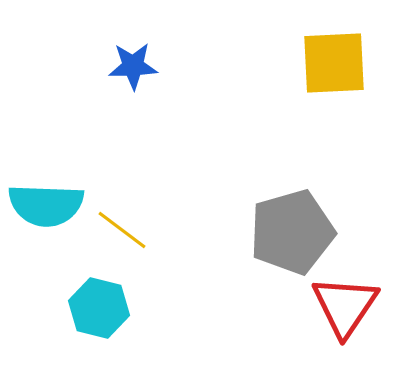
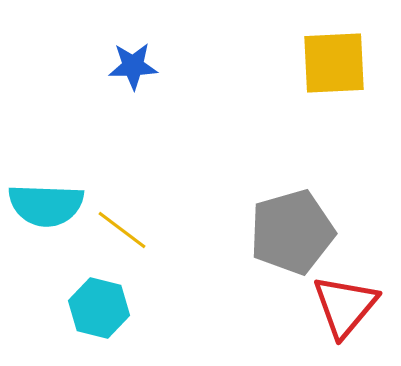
red triangle: rotated 6 degrees clockwise
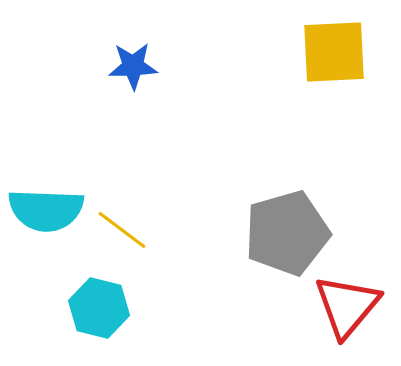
yellow square: moved 11 px up
cyan semicircle: moved 5 px down
gray pentagon: moved 5 px left, 1 px down
red triangle: moved 2 px right
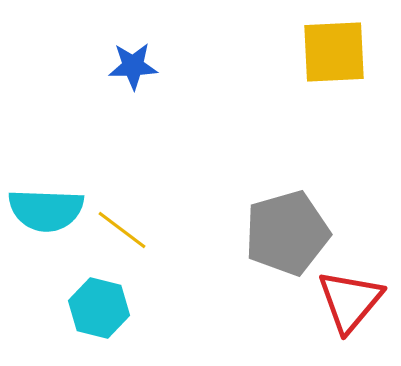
red triangle: moved 3 px right, 5 px up
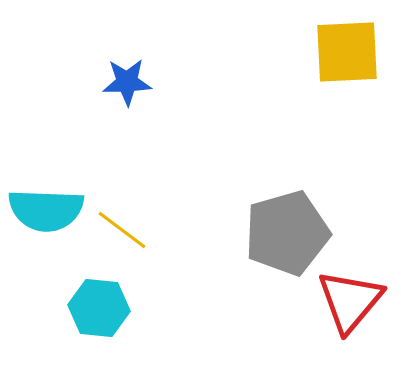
yellow square: moved 13 px right
blue star: moved 6 px left, 16 px down
cyan hexagon: rotated 8 degrees counterclockwise
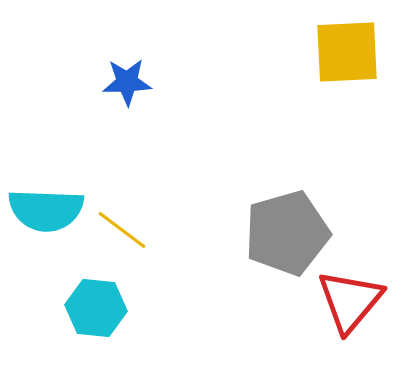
cyan hexagon: moved 3 px left
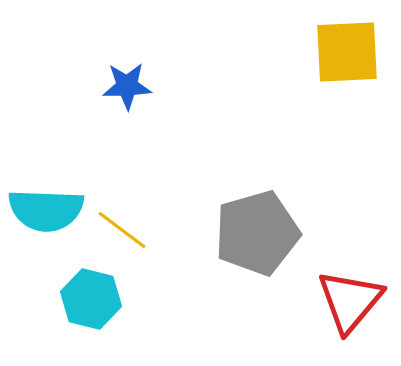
blue star: moved 4 px down
gray pentagon: moved 30 px left
cyan hexagon: moved 5 px left, 9 px up; rotated 8 degrees clockwise
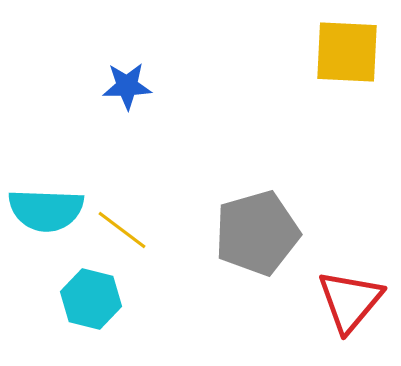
yellow square: rotated 6 degrees clockwise
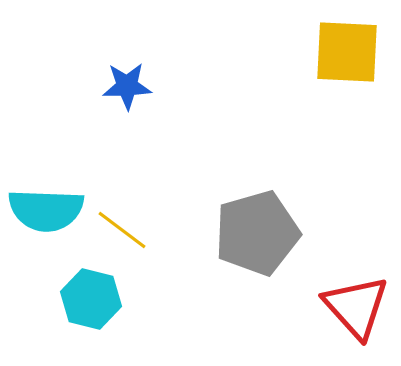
red triangle: moved 6 px right, 6 px down; rotated 22 degrees counterclockwise
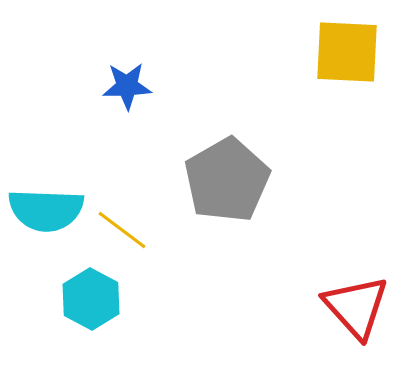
gray pentagon: moved 30 px left, 53 px up; rotated 14 degrees counterclockwise
cyan hexagon: rotated 14 degrees clockwise
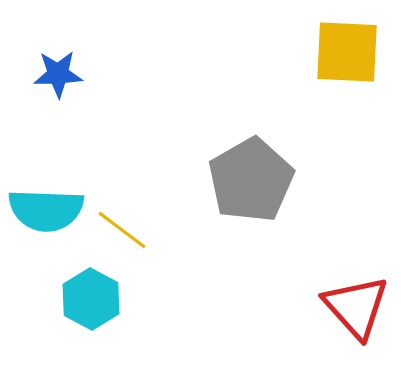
blue star: moved 69 px left, 12 px up
gray pentagon: moved 24 px right
